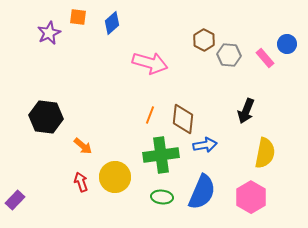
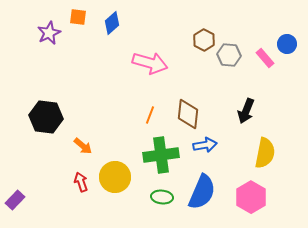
brown diamond: moved 5 px right, 5 px up
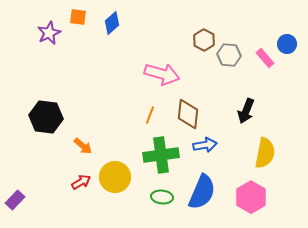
pink arrow: moved 12 px right, 11 px down
red arrow: rotated 78 degrees clockwise
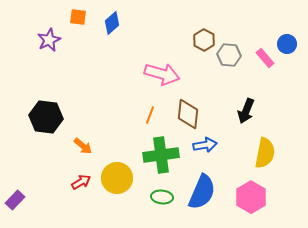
purple star: moved 7 px down
yellow circle: moved 2 px right, 1 px down
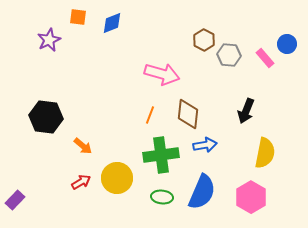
blue diamond: rotated 20 degrees clockwise
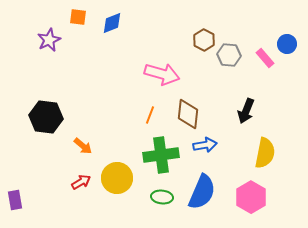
purple rectangle: rotated 54 degrees counterclockwise
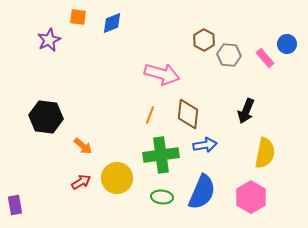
purple rectangle: moved 5 px down
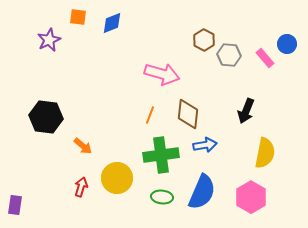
red arrow: moved 5 px down; rotated 42 degrees counterclockwise
purple rectangle: rotated 18 degrees clockwise
